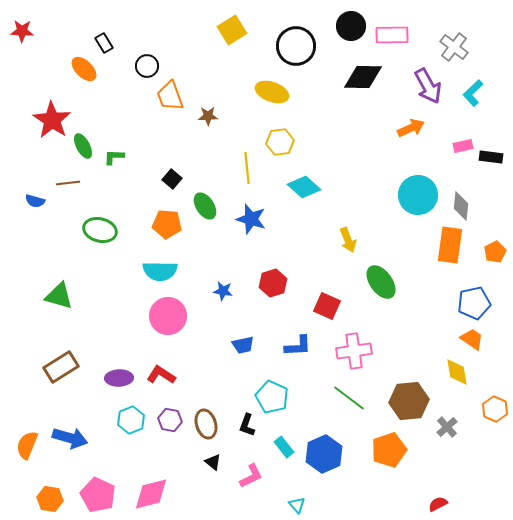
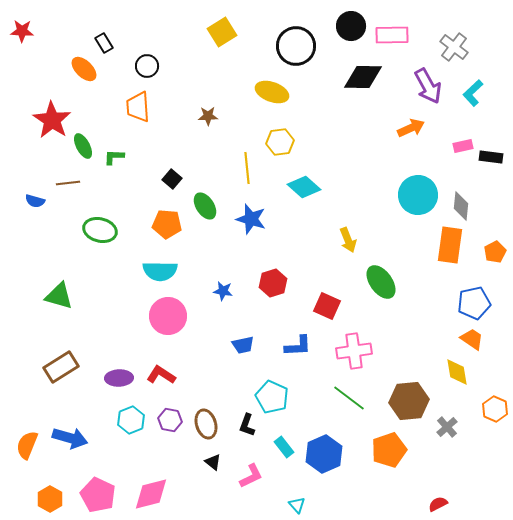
yellow square at (232, 30): moved 10 px left, 2 px down
orange trapezoid at (170, 96): moved 32 px left, 11 px down; rotated 16 degrees clockwise
orange hexagon at (50, 499): rotated 20 degrees clockwise
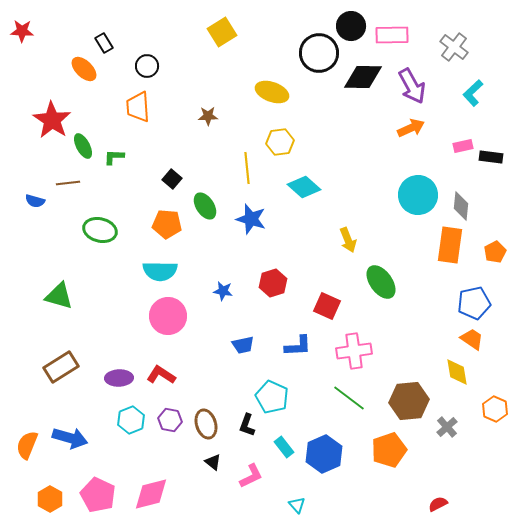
black circle at (296, 46): moved 23 px right, 7 px down
purple arrow at (428, 86): moved 16 px left
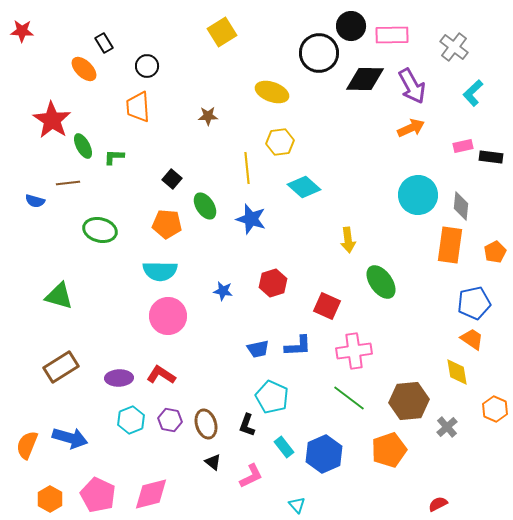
black diamond at (363, 77): moved 2 px right, 2 px down
yellow arrow at (348, 240): rotated 15 degrees clockwise
blue trapezoid at (243, 345): moved 15 px right, 4 px down
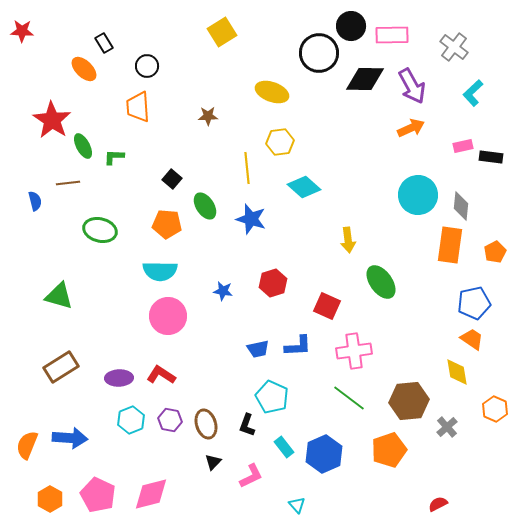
blue semicircle at (35, 201): rotated 120 degrees counterclockwise
blue arrow at (70, 438): rotated 12 degrees counterclockwise
black triangle at (213, 462): rotated 36 degrees clockwise
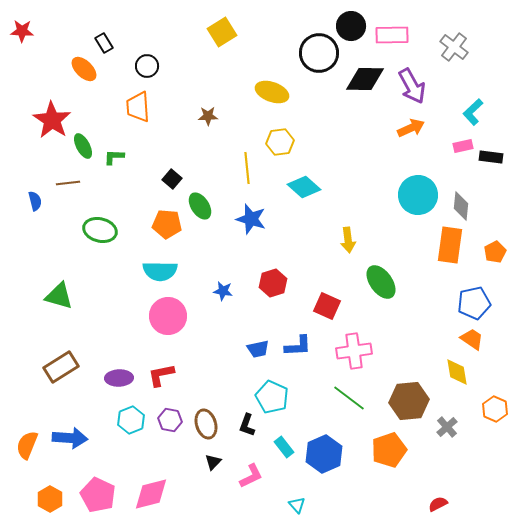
cyan L-shape at (473, 93): moved 19 px down
green ellipse at (205, 206): moved 5 px left
red L-shape at (161, 375): rotated 44 degrees counterclockwise
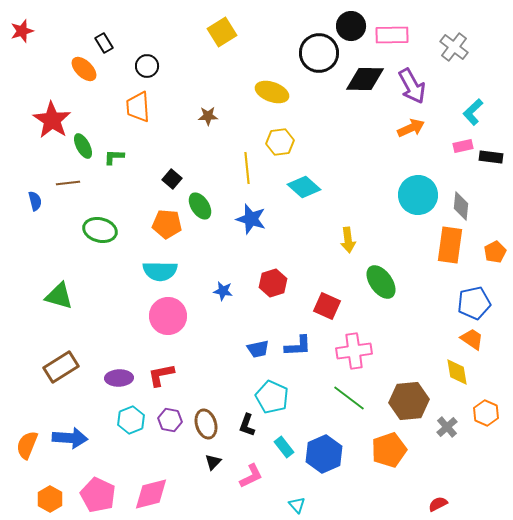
red star at (22, 31): rotated 20 degrees counterclockwise
orange hexagon at (495, 409): moved 9 px left, 4 px down
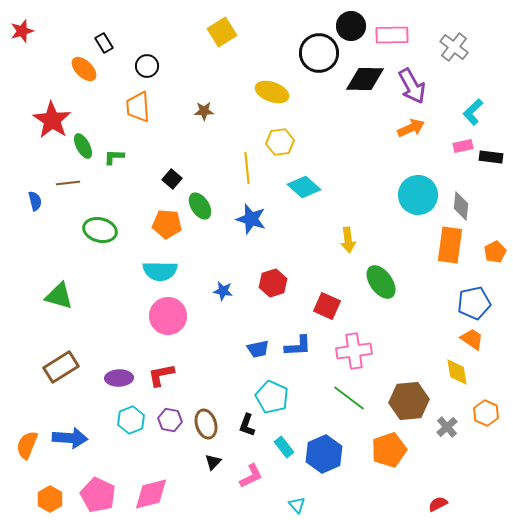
brown star at (208, 116): moved 4 px left, 5 px up
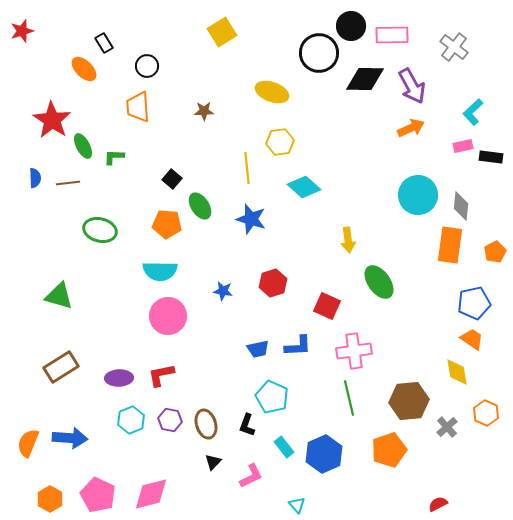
blue semicircle at (35, 201): moved 23 px up; rotated 12 degrees clockwise
green ellipse at (381, 282): moved 2 px left
green line at (349, 398): rotated 40 degrees clockwise
orange semicircle at (27, 445): moved 1 px right, 2 px up
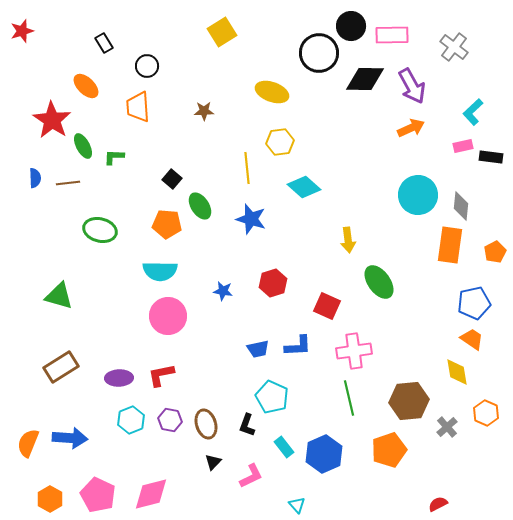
orange ellipse at (84, 69): moved 2 px right, 17 px down
